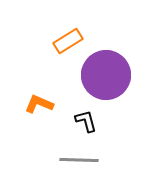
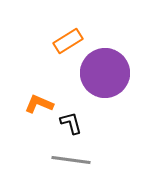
purple circle: moved 1 px left, 2 px up
black L-shape: moved 15 px left, 2 px down
gray line: moved 8 px left; rotated 6 degrees clockwise
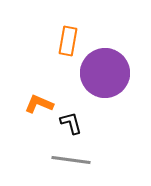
orange rectangle: rotated 48 degrees counterclockwise
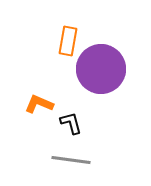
purple circle: moved 4 px left, 4 px up
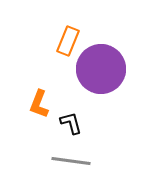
orange rectangle: rotated 12 degrees clockwise
orange L-shape: rotated 92 degrees counterclockwise
gray line: moved 1 px down
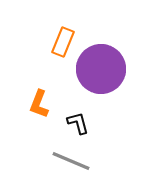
orange rectangle: moved 5 px left, 1 px down
black L-shape: moved 7 px right
gray line: rotated 15 degrees clockwise
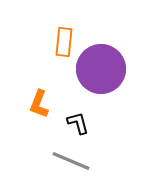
orange rectangle: moved 1 px right; rotated 16 degrees counterclockwise
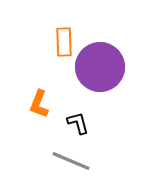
orange rectangle: rotated 8 degrees counterclockwise
purple circle: moved 1 px left, 2 px up
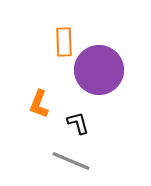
purple circle: moved 1 px left, 3 px down
